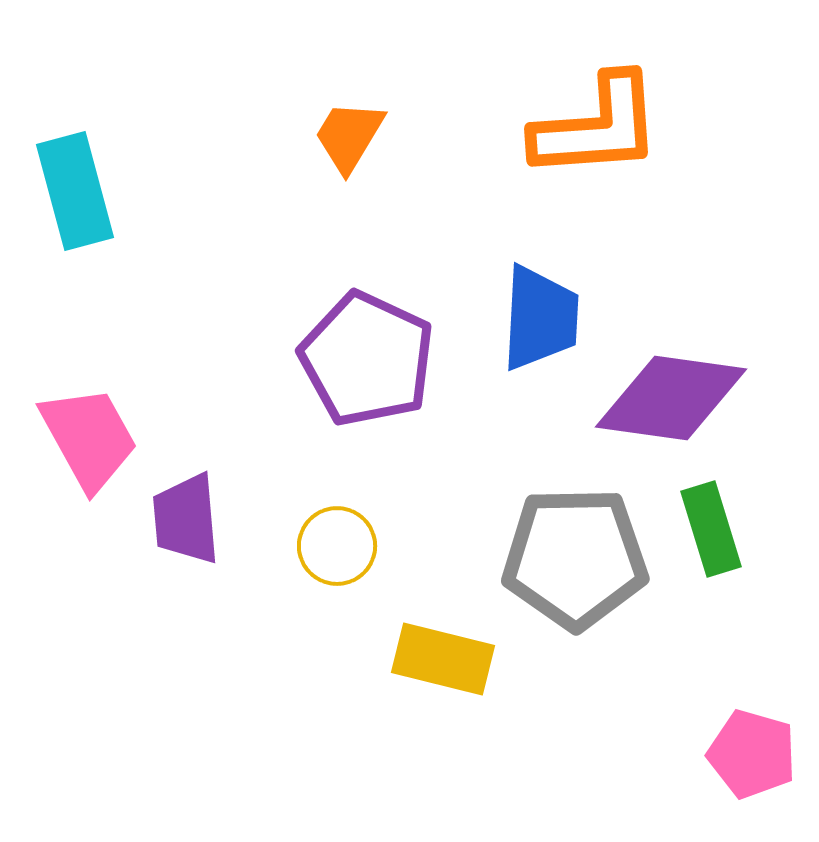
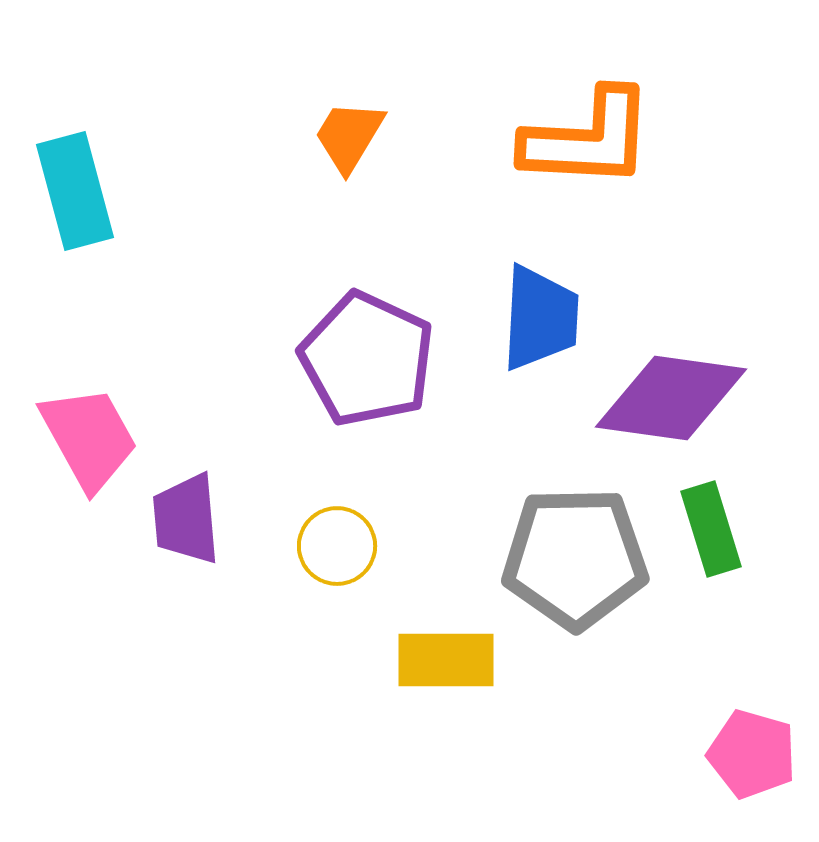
orange L-shape: moved 9 px left, 12 px down; rotated 7 degrees clockwise
yellow rectangle: moved 3 px right, 1 px down; rotated 14 degrees counterclockwise
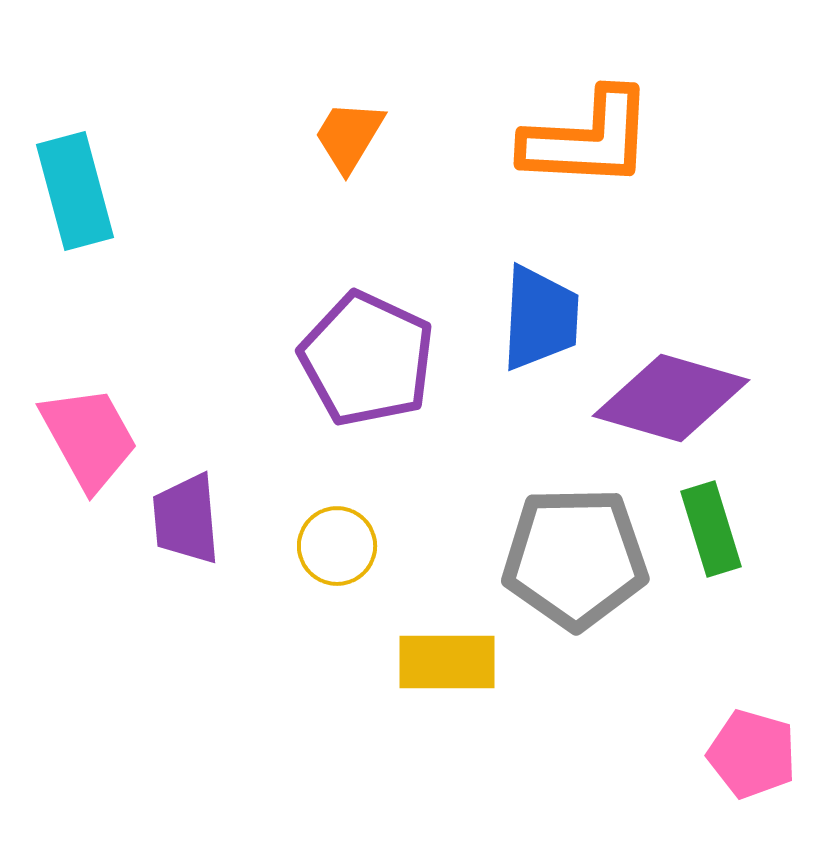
purple diamond: rotated 8 degrees clockwise
yellow rectangle: moved 1 px right, 2 px down
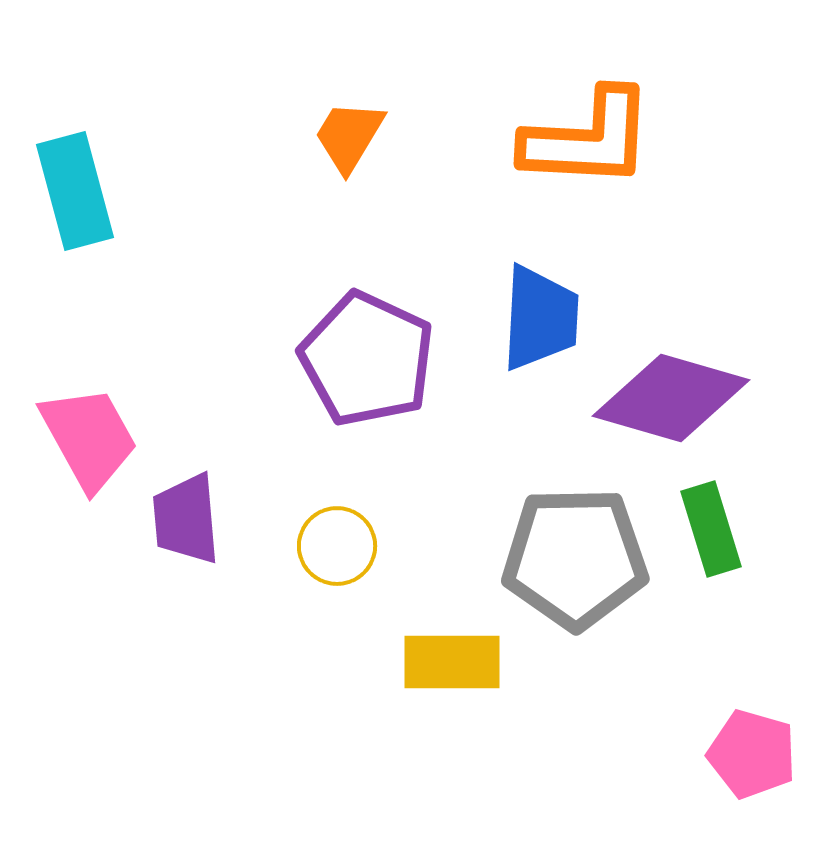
yellow rectangle: moved 5 px right
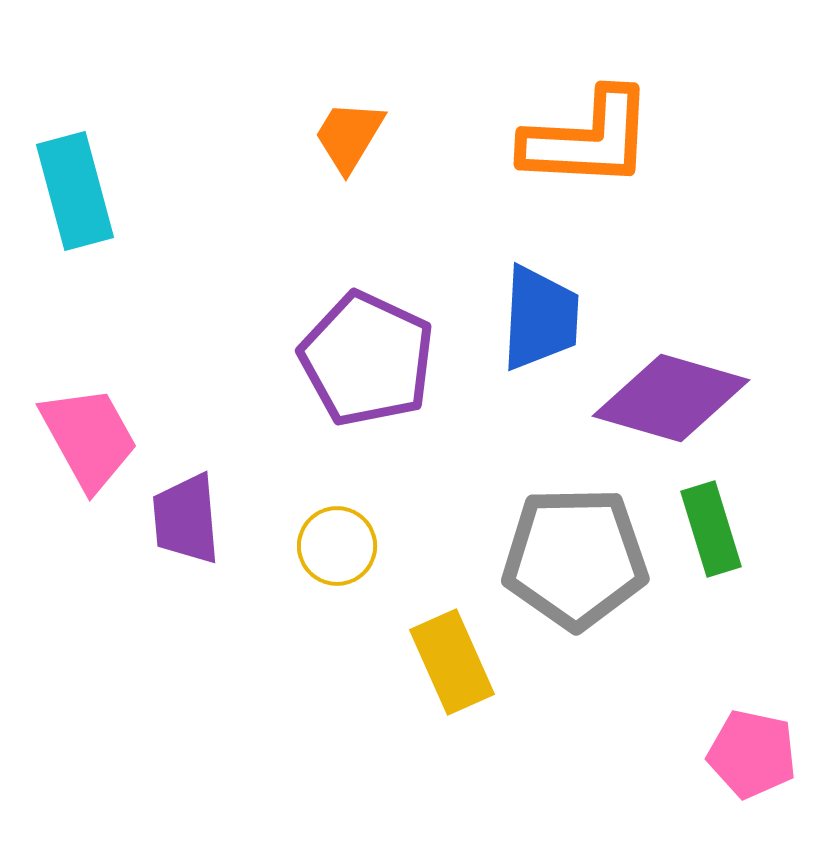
yellow rectangle: rotated 66 degrees clockwise
pink pentagon: rotated 4 degrees counterclockwise
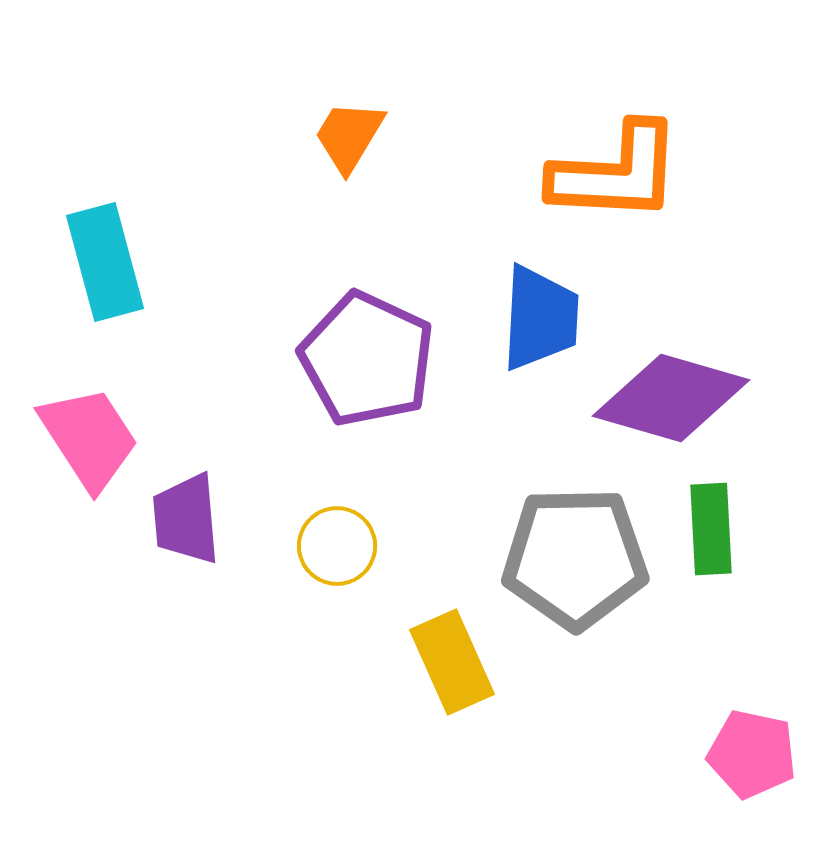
orange L-shape: moved 28 px right, 34 px down
cyan rectangle: moved 30 px right, 71 px down
pink trapezoid: rotated 4 degrees counterclockwise
green rectangle: rotated 14 degrees clockwise
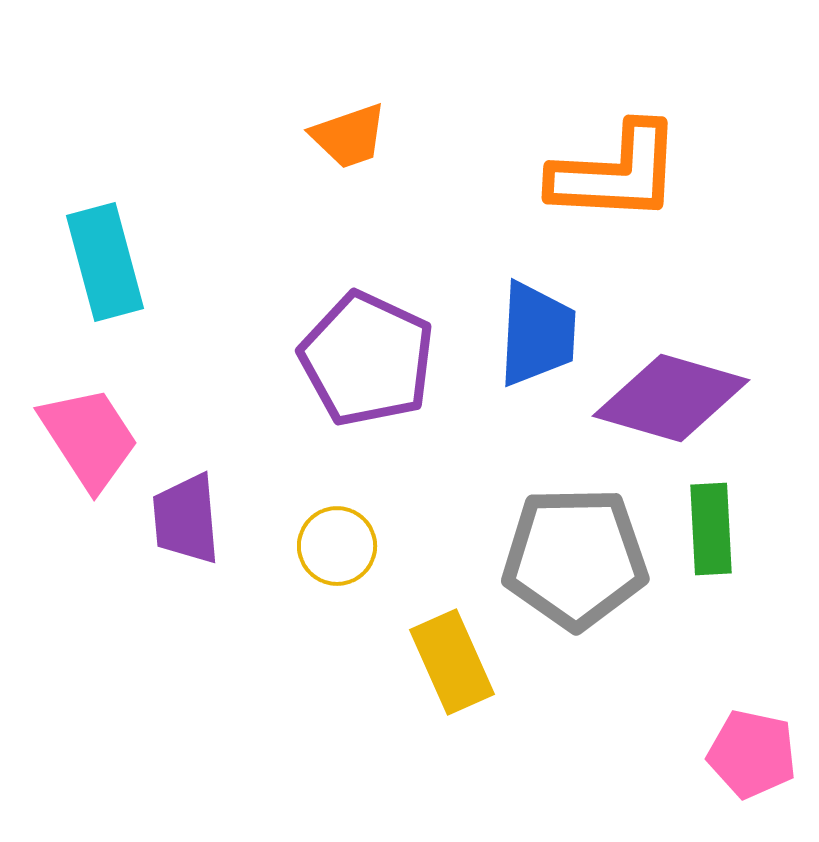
orange trapezoid: rotated 140 degrees counterclockwise
blue trapezoid: moved 3 px left, 16 px down
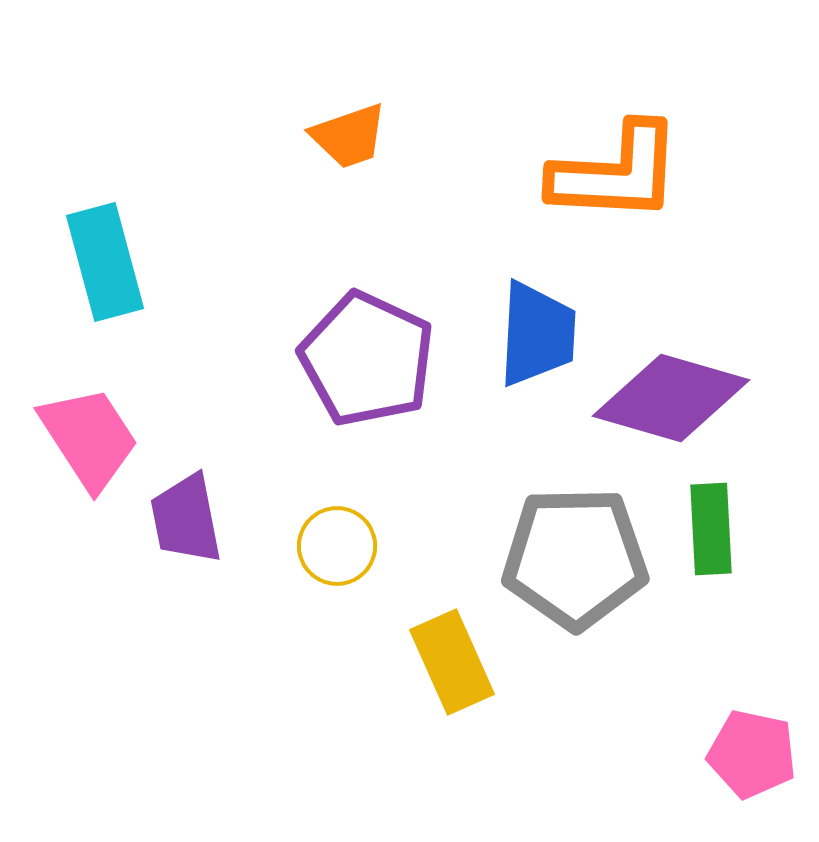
purple trapezoid: rotated 6 degrees counterclockwise
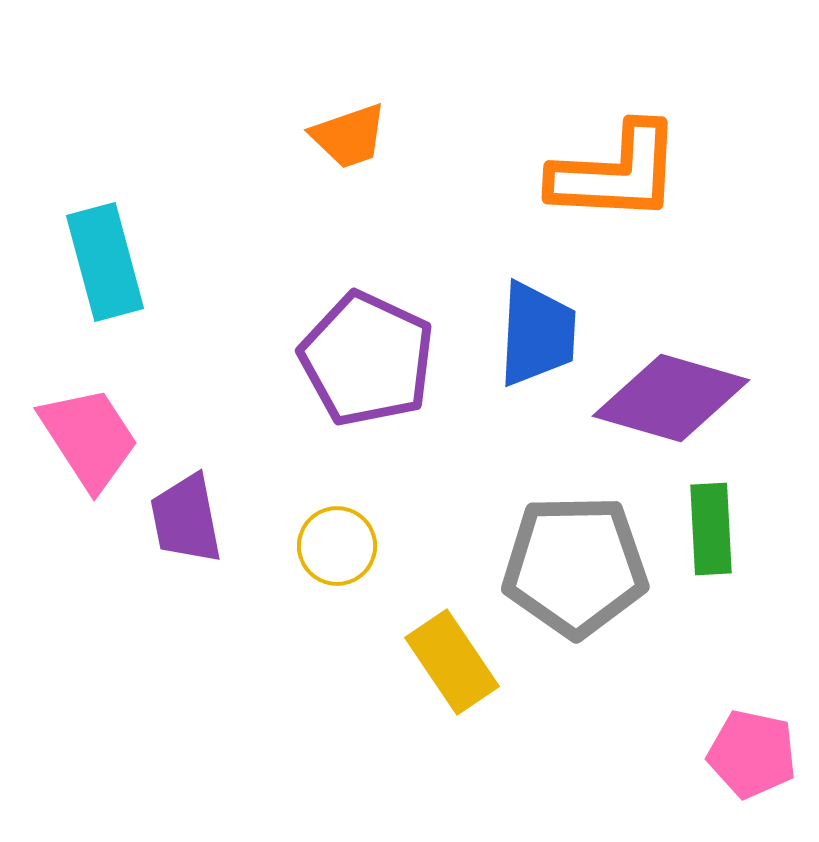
gray pentagon: moved 8 px down
yellow rectangle: rotated 10 degrees counterclockwise
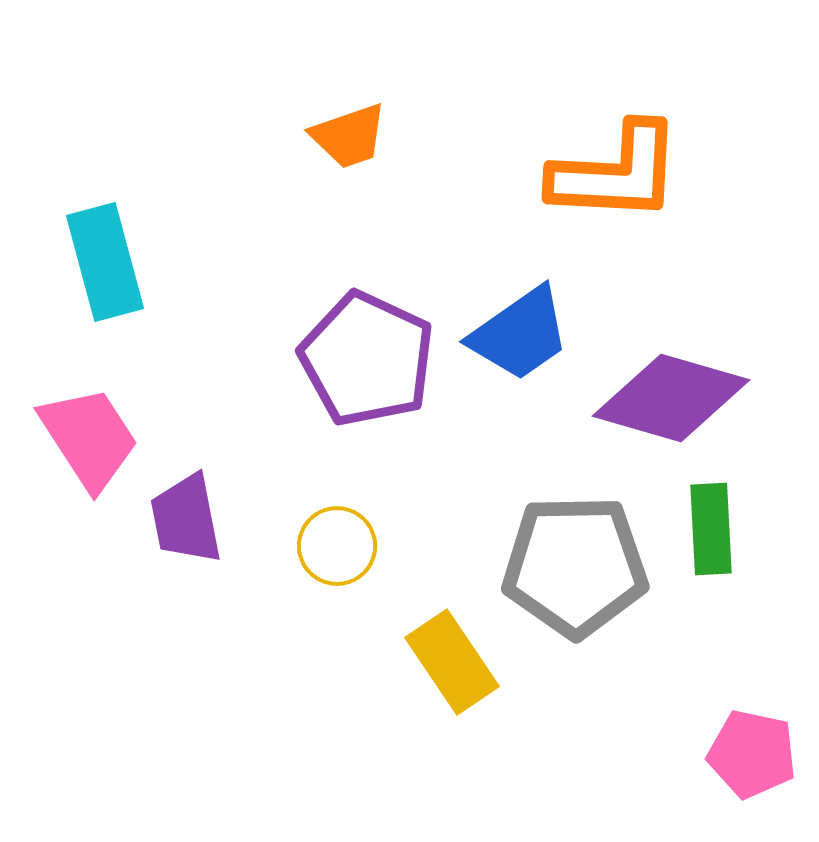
blue trapezoid: moved 17 px left; rotated 52 degrees clockwise
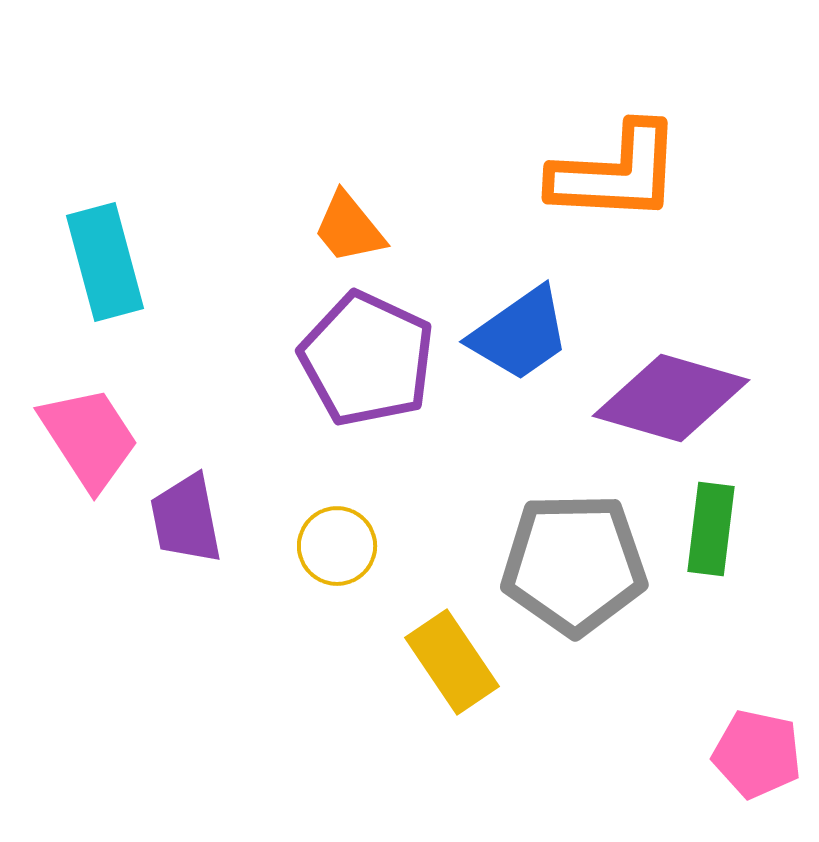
orange trapezoid: moved 92 px down; rotated 70 degrees clockwise
green rectangle: rotated 10 degrees clockwise
gray pentagon: moved 1 px left, 2 px up
pink pentagon: moved 5 px right
